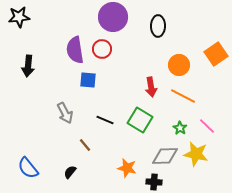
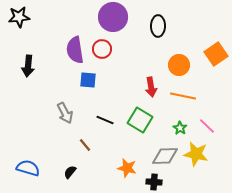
orange line: rotated 15 degrees counterclockwise
blue semicircle: rotated 145 degrees clockwise
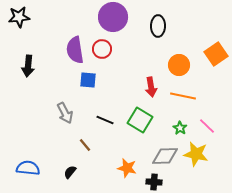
blue semicircle: rotated 10 degrees counterclockwise
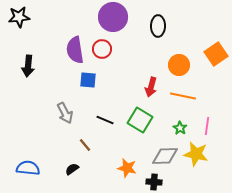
red arrow: rotated 24 degrees clockwise
pink line: rotated 54 degrees clockwise
black semicircle: moved 2 px right, 3 px up; rotated 16 degrees clockwise
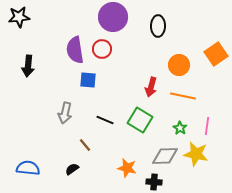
gray arrow: rotated 40 degrees clockwise
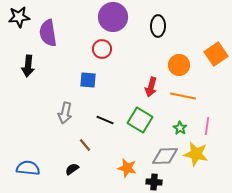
purple semicircle: moved 27 px left, 17 px up
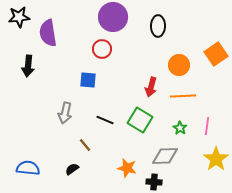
orange line: rotated 15 degrees counterclockwise
yellow star: moved 20 px right, 5 px down; rotated 25 degrees clockwise
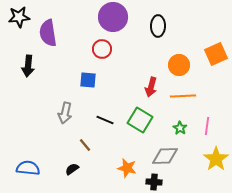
orange square: rotated 10 degrees clockwise
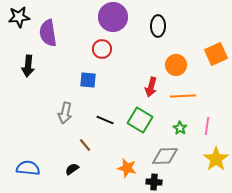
orange circle: moved 3 px left
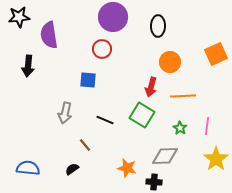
purple semicircle: moved 1 px right, 2 px down
orange circle: moved 6 px left, 3 px up
green square: moved 2 px right, 5 px up
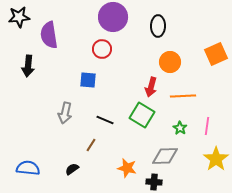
brown line: moved 6 px right; rotated 72 degrees clockwise
